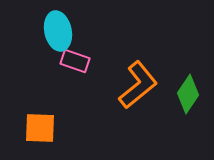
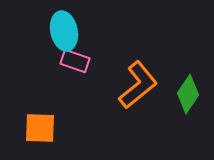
cyan ellipse: moved 6 px right
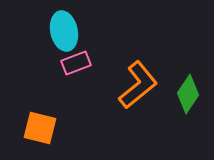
pink rectangle: moved 1 px right, 2 px down; rotated 40 degrees counterclockwise
orange square: rotated 12 degrees clockwise
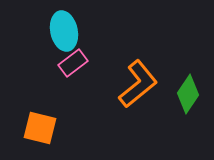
pink rectangle: moved 3 px left; rotated 16 degrees counterclockwise
orange L-shape: moved 1 px up
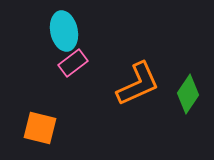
orange L-shape: rotated 15 degrees clockwise
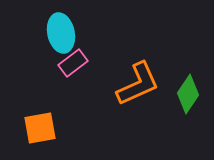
cyan ellipse: moved 3 px left, 2 px down
orange square: rotated 24 degrees counterclockwise
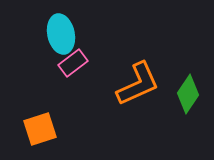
cyan ellipse: moved 1 px down
orange square: moved 1 px down; rotated 8 degrees counterclockwise
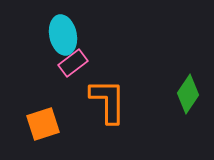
cyan ellipse: moved 2 px right, 1 px down
orange L-shape: moved 30 px left, 17 px down; rotated 66 degrees counterclockwise
orange square: moved 3 px right, 5 px up
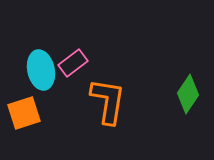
cyan ellipse: moved 22 px left, 35 px down
orange L-shape: rotated 9 degrees clockwise
orange square: moved 19 px left, 11 px up
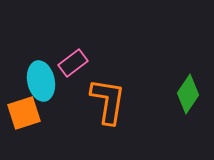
cyan ellipse: moved 11 px down
